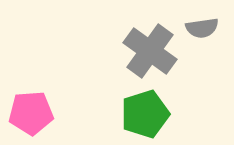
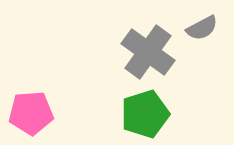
gray semicircle: rotated 20 degrees counterclockwise
gray cross: moved 2 px left, 1 px down
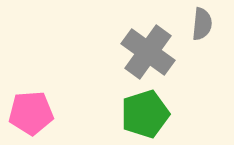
gray semicircle: moved 4 px up; rotated 56 degrees counterclockwise
